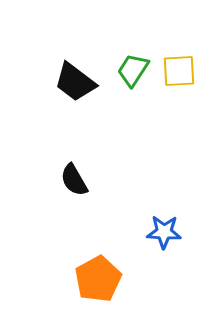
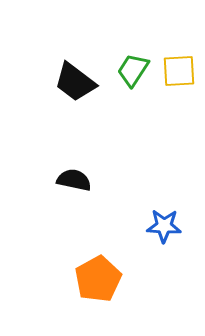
black semicircle: rotated 132 degrees clockwise
blue star: moved 6 px up
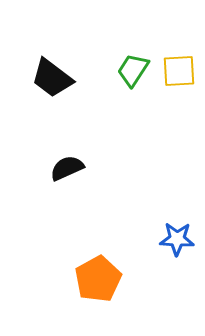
black trapezoid: moved 23 px left, 4 px up
black semicircle: moved 7 px left, 12 px up; rotated 36 degrees counterclockwise
blue star: moved 13 px right, 13 px down
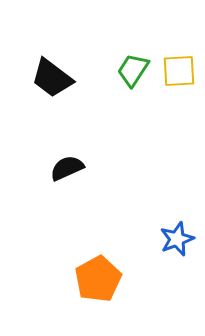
blue star: rotated 24 degrees counterclockwise
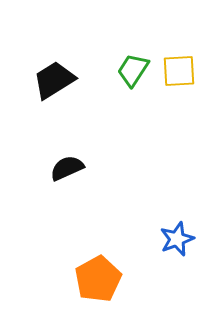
black trapezoid: moved 2 px right, 2 px down; rotated 111 degrees clockwise
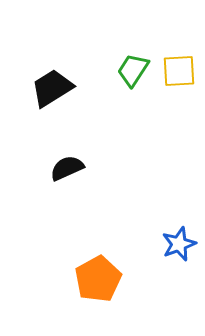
black trapezoid: moved 2 px left, 8 px down
blue star: moved 2 px right, 5 px down
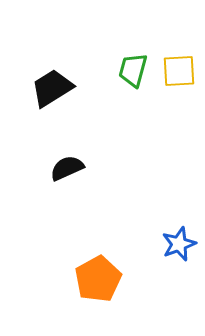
green trapezoid: rotated 18 degrees counterclockwise
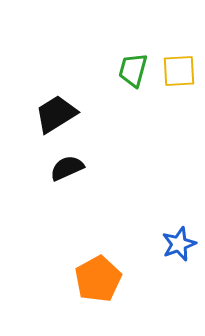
black trapezoid: moved 4 px right, 26 px down
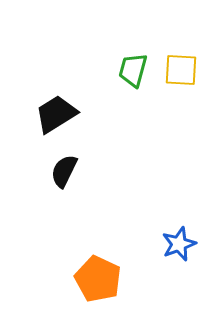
yellow square: moved 2 px right, 1 px up; rotated 6 degrees clockwise
black semicircle: moved 3 px left, 3 px down; rotated 40 degrees counterclockwise
orange pentagon: rotated 18 degrees counterclockwise
